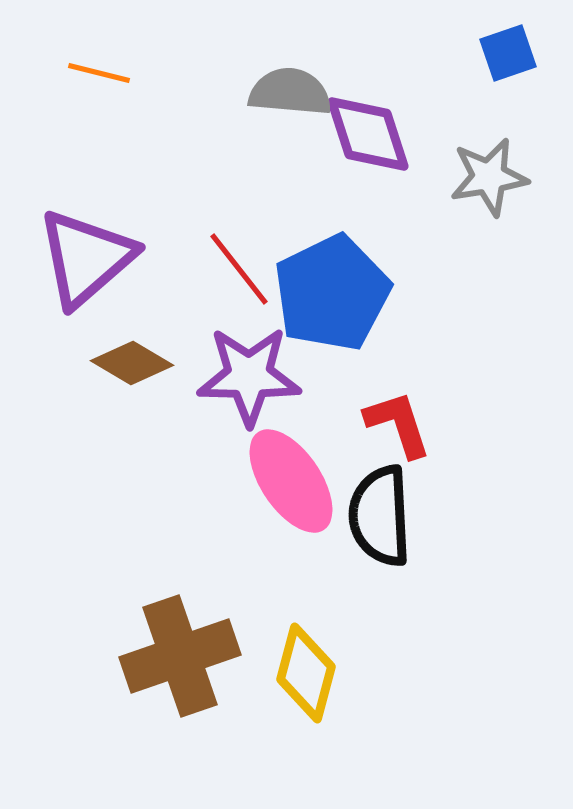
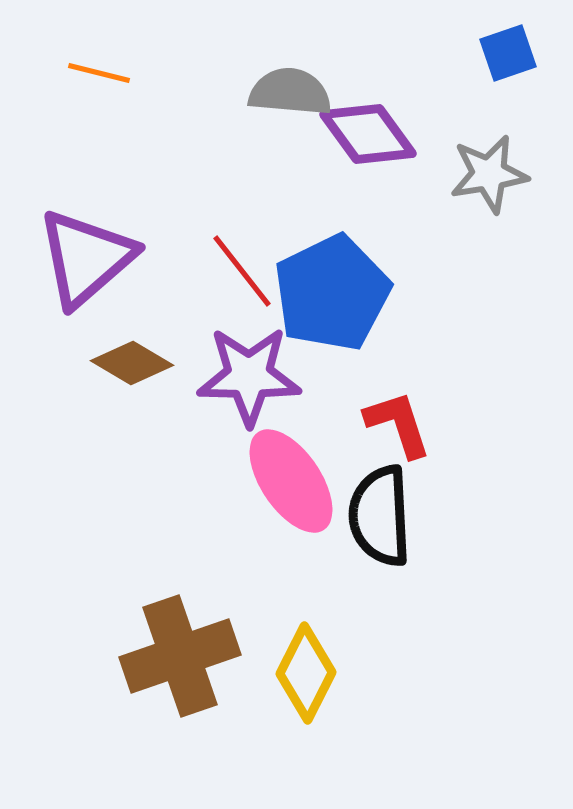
purple diamond: rotated 18 degrees counterclockwise
gray star: moved 3 px up
red line: moved 3 px right, 2 px down
yellow diamond: rotated 12 degrees clockwise
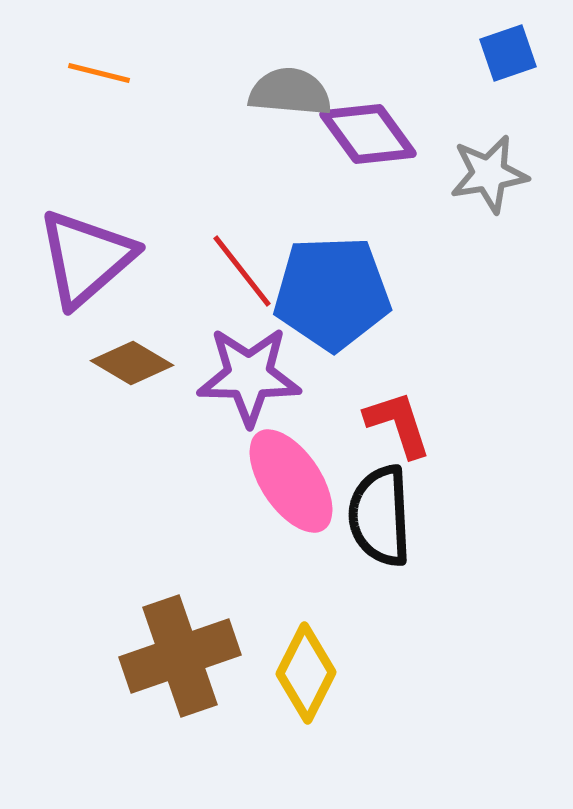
blue pentagon: rotated 24 degrees clockwise
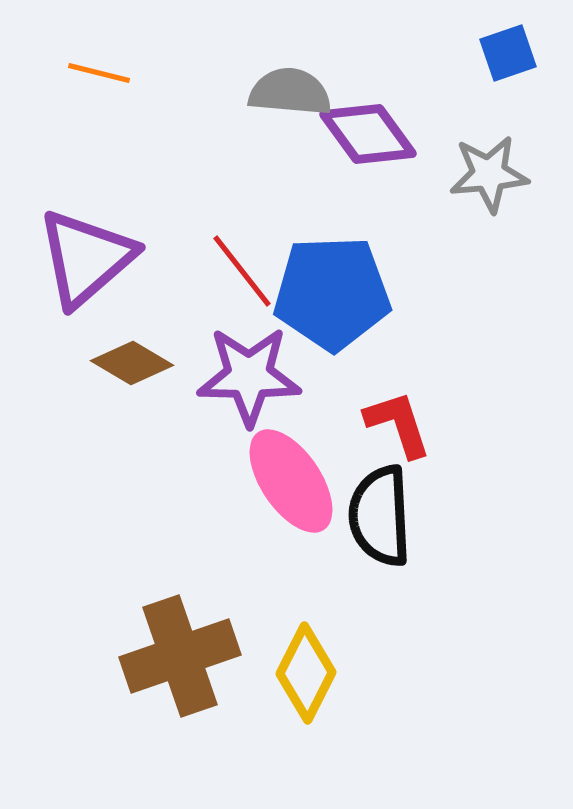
gray star: rotated 4 degrees clockwise
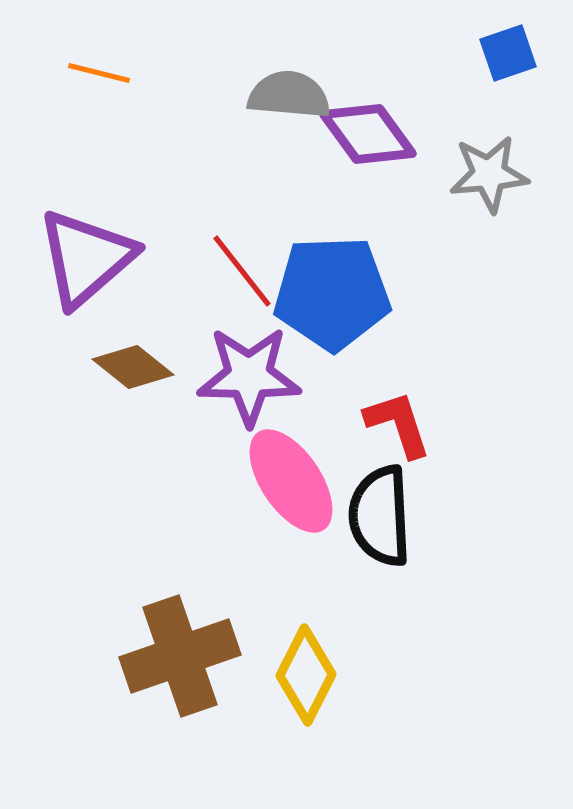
gray semicircle: moved 1 px left, 3 px down
brown diamond: moved 1 px right, 4 px down; rotated 8 degrees clockwise
yellow diamond: moved 2 px down
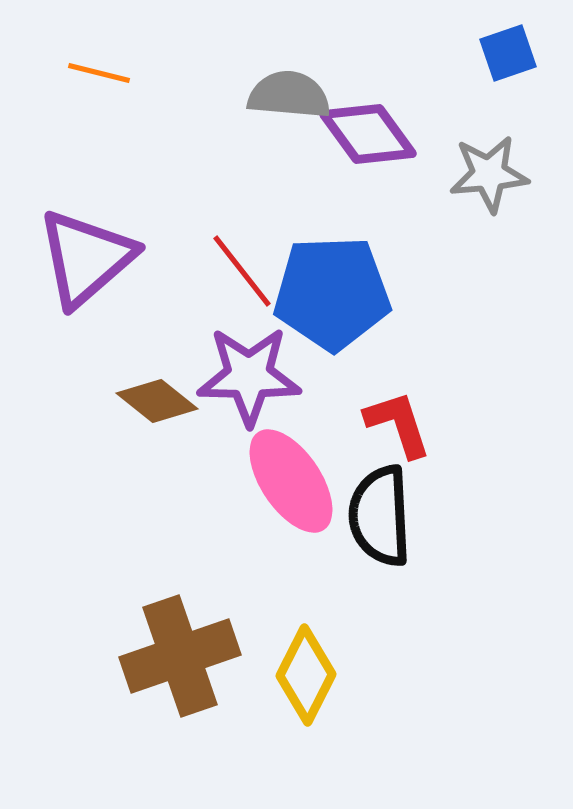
brown diamond: moved 24 px right, 34 px down
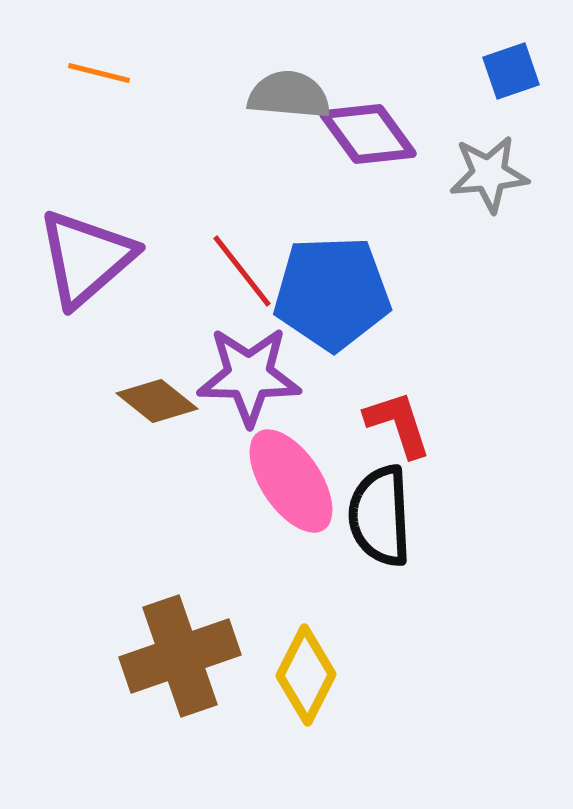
blue square: moved 3 px right, 18 px down
